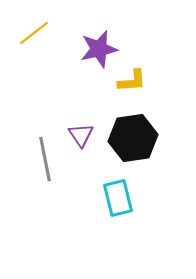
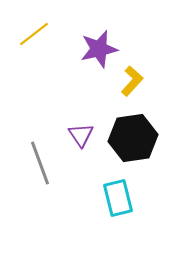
yellow line: moved 1 px down
yellow L-shape: rotated 44 degrees counterclockwise
gray line: moved 5 px left, 4 px down; rotated 9 degrees counterclockwise
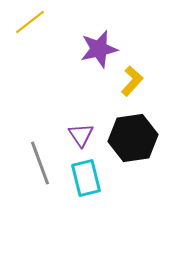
yellow line: moved 4 px left, 12 px up
cyan rectangle: moved 32 px left, 20 px up
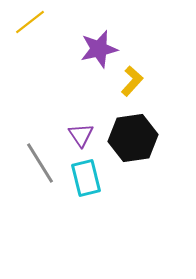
gray line: rotated 12 degrees counterclockwise
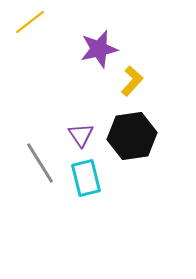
black hexagon: moved 1 px left, 2 px up
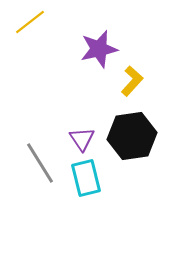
purple triangle: moved 1 px right, 4 px down
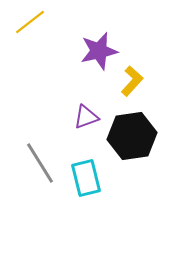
purple star: moved 2 px down
purple triangle: moved 4 px right, 22 px up; rotated 44 degrees clockwise
